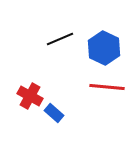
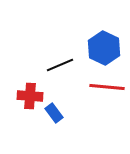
black line: moved 26 px down
red cross: rotated 25 degrees counterclockwise
blue rectangle: rotated 12 degrees clockwise
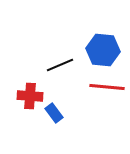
blue hexagon: moved 1 px left, 2 px down; rotated 20 degrees counterclockwise
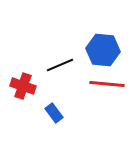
red line: moved 3 px up
red cross: moved 7 px left, 10 px up; rotated 15 degrees clockwise
